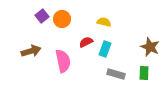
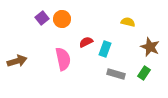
purple square: moved 2 px down
yellow semicircle: moved 24 px right
brown arrow: moved 14 px left, 10 px down
pink semicircle: moved 2 px up
green rectangle: rotated 32 degrees clockwise
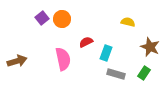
cyan rectangle: moved 1 px right, 4 px down
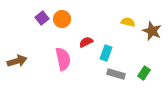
brown star: moved 2 px right, 16 px up
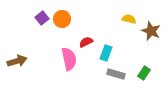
yellow semicircle: moved 1 px right, 3 px up
brown star: moved 1 px left
pink semicircle: moved 6 px right
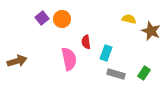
red semicircle: rotated 72 degrees counterclockwise
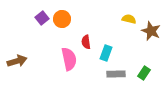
gray rectangle: rotated 18 degrees counterclockwise
